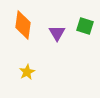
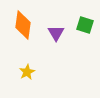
green square: moved 1 px up
purple triangle: moved 1 px left
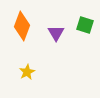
orange diamond: moved 1 px left, 1 px down; rotated 12 degrees clockwise
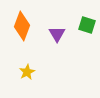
green square: moved 2 px right
purple triangle: moved 1 px right, 1 px down
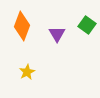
green square: rotated 18 degrees clockwise
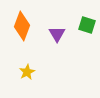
green square: rotated 18 degrees counterclockwise
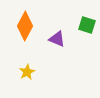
orange diamond: moved 3 px right; rotated 8 degrees clockwise
purple triangle: moved 5 px down; rotated 36 degrees counterclockwise
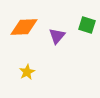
orange diamond: moved 1 px left, 1 px down; rotated 60 degrees clockwise
purple triangle: moved 3 px up; rotated 48 degrees clockwise
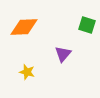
purple triangle: moved 6 px right, 18 px down
yellow star: rotated 28 degrees counterclockwise
